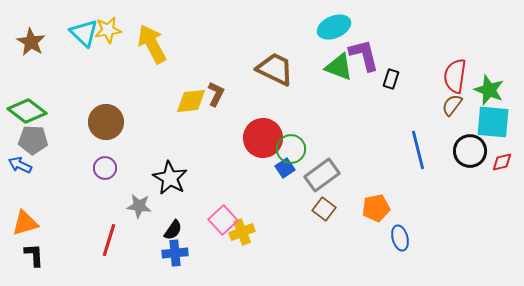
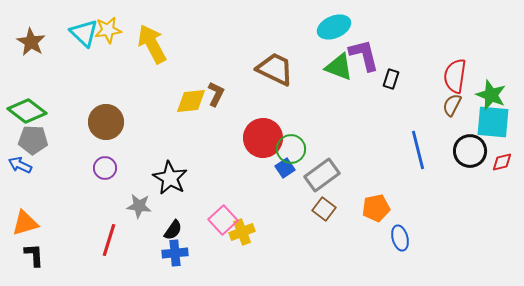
green star: moved 2 px right, 5 px down
brown semicircle: rotated 10 degrees counterclockwise
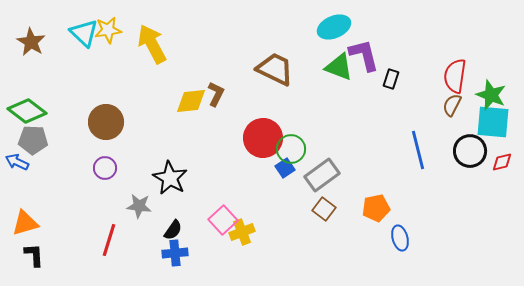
blue arrow: moved 3 px left, 3 px up
